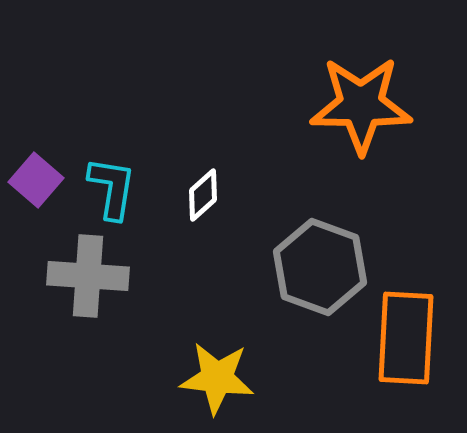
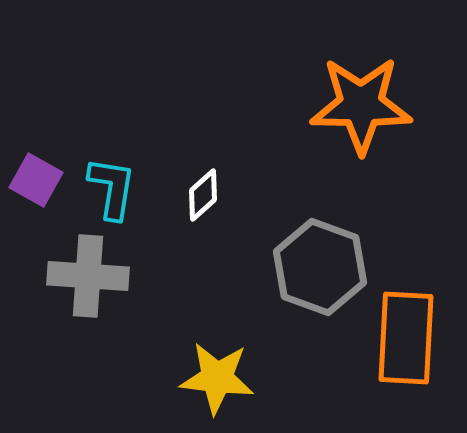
purple square: rotated 12 degrees counterclockwise
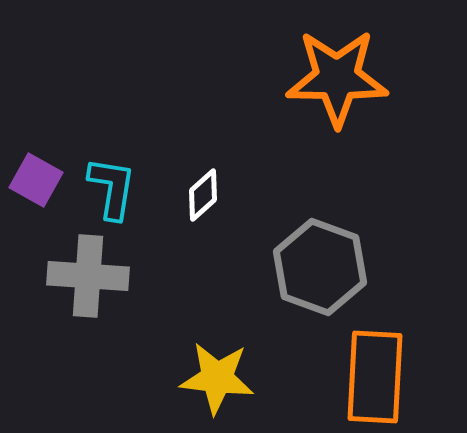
orange star: moved 24 px left, 27 px up
orange rectangle: moved 31 px left, 39 px down
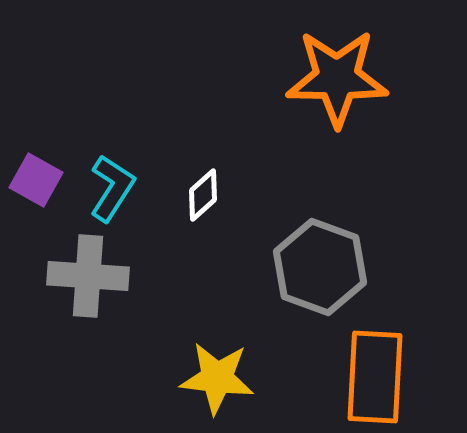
cyan L-shape: rotated 24 degrees clockwise
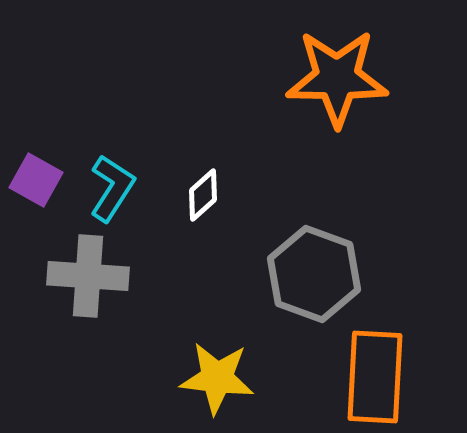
gray hexagon: moved 6 px left, 7 px down
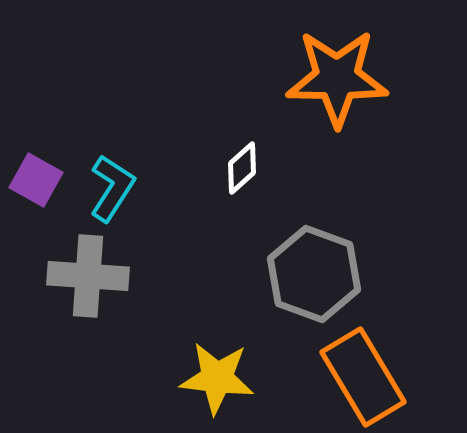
white diamond: moved 39 px right, 27 px up
orange rectangle: moved 12 px left; rotated 34 degrees counterclockwise
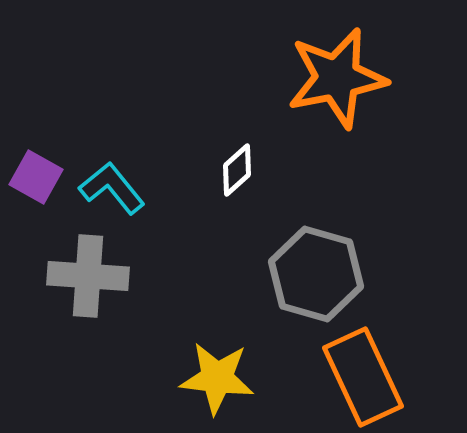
orange star: rotated 12 degrees counterclockwise
white diamond: moved 5 px left, 2 px down
purple square: moved 3 px up
cyan L-shape: rotated 72 degrees counterclockwise
gray hexagon: moved 2 px right; rotated 4 degrees counterclockwise
orange rectangle: rotated 6 degrees clockwise
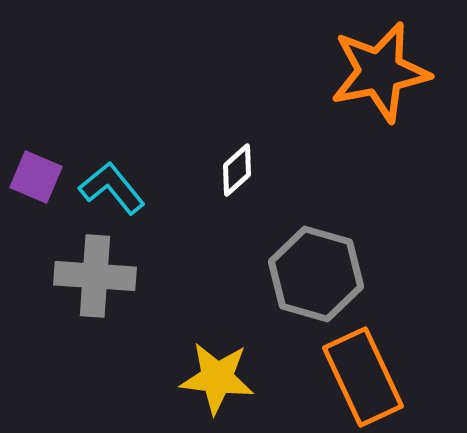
orange star: moved 43 px right, 6 px up
purple square: rotated 6 degrees counterclockwise
gray cross: moved 7 px right
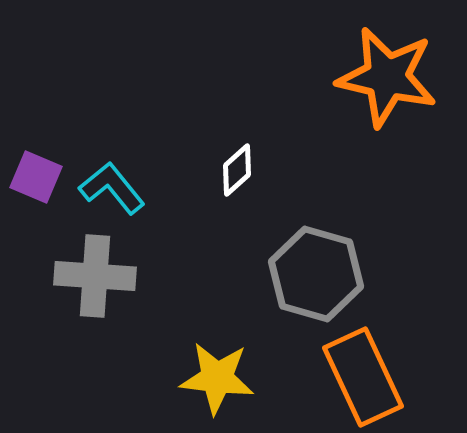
orange star: moved 7 px right, 5 px down; rotated 24 degrees clockwise
